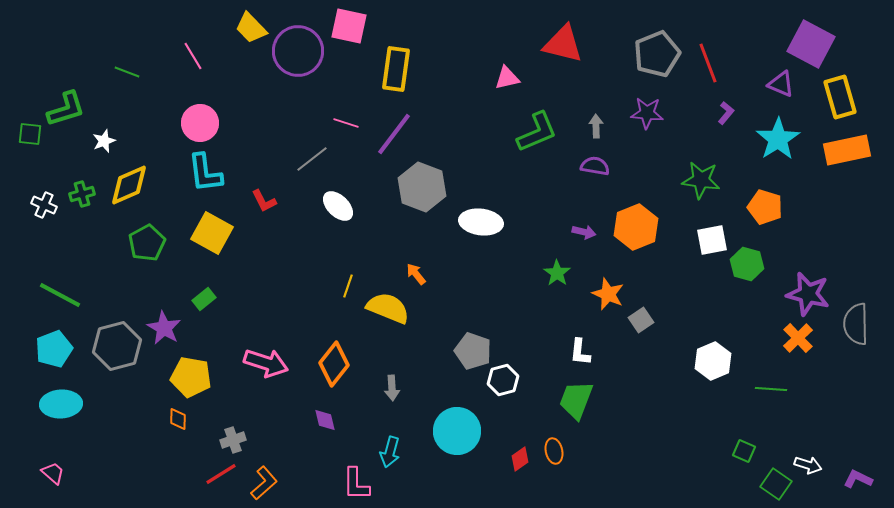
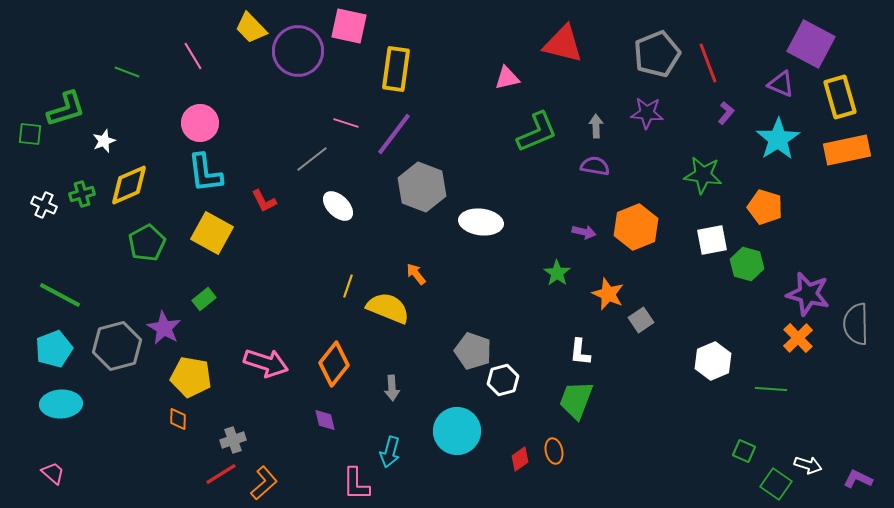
green star at (701, 180): moved 2 px right, 5 px up
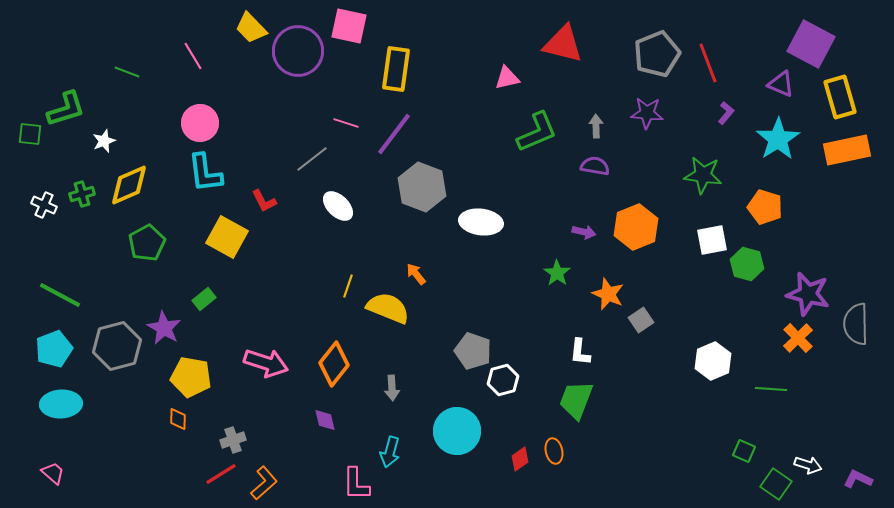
yellow square at (212, 233): moved 15 px right, 4 px down
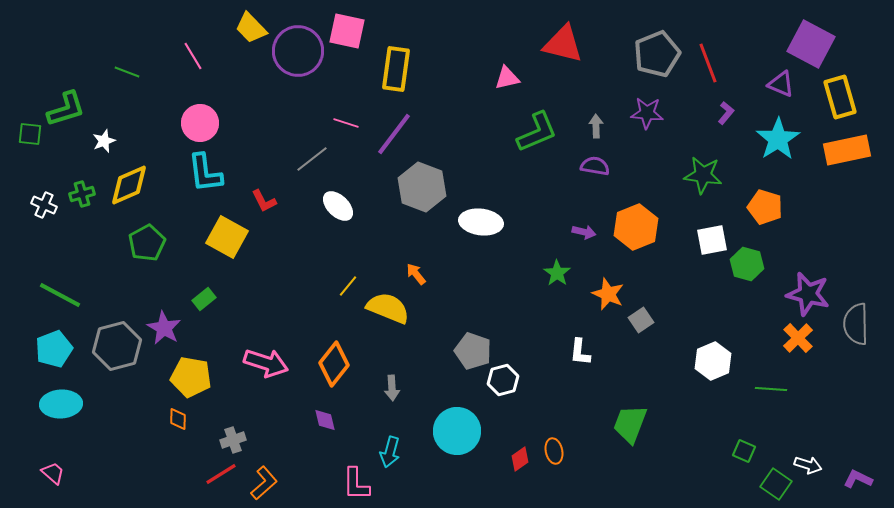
pink square at (349, 26): moved 2 px left, 5 px down
yellow line at (348, 286): rotated 20 degrees clockwise
green trapezoid at (576, 400): moved 54 px right, 24 px down
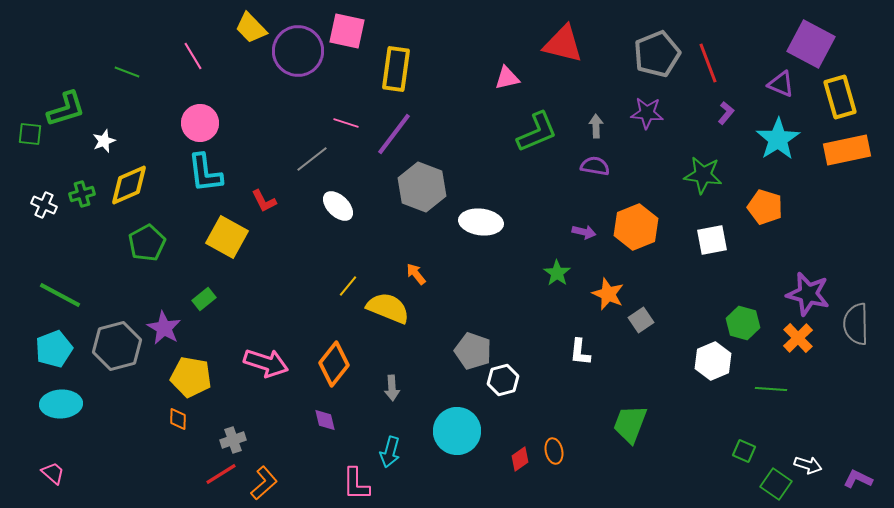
green hexagon at (747, 264): moved 4 px left, 59 px down
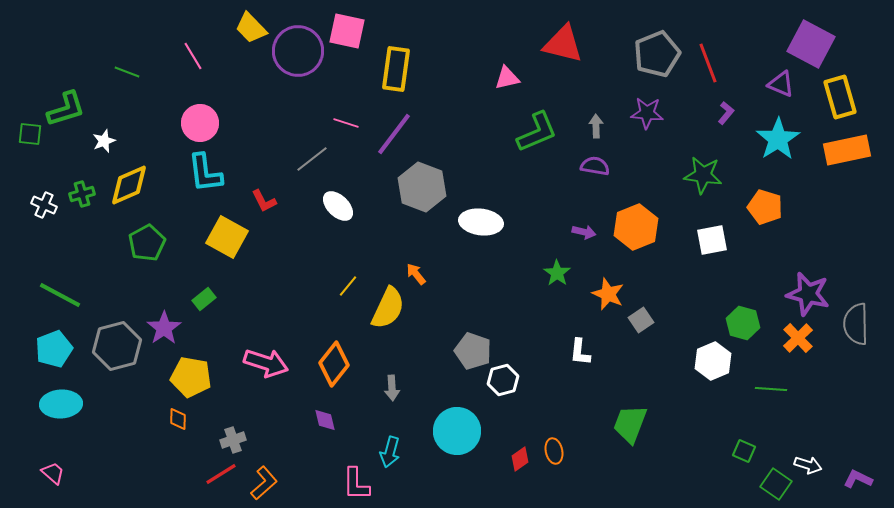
yellow semicircle at (388, 308): rotated 93 degrees clockwise
purple star at (164, 328): rotated 8 degrees clockwise
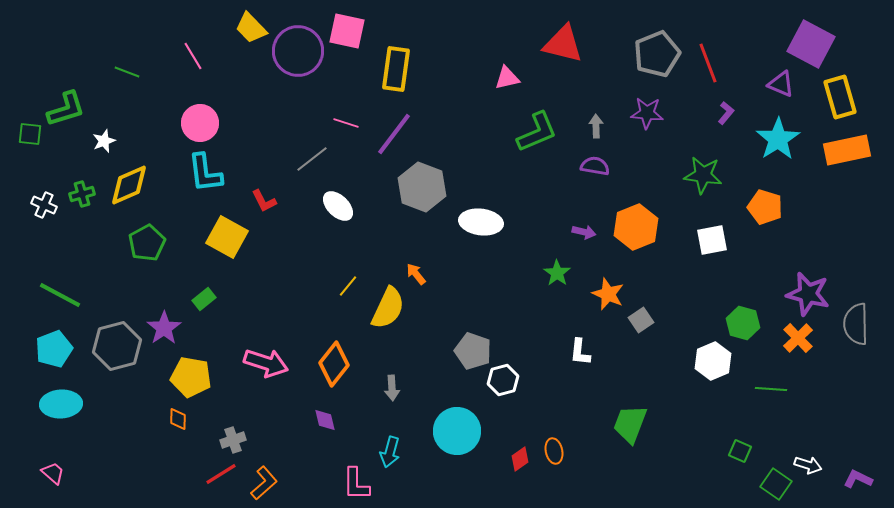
green square at (744, 451): moved 4 px left
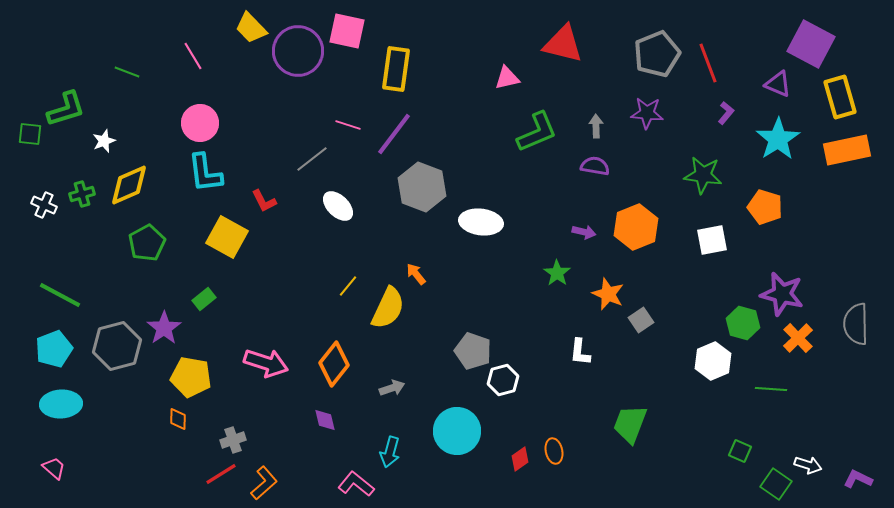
purple triangle at (781, 84): moved 3 px left
pink line at (346, 123): moved 2 px right, 2 px down
purple star at (808, 294): moved 26 px left
gray arrow at (392, 388): rotated 105 degrees counterclockwise
pink trapezoid at (53, 473): moved 1 px right, 5 px up
pink L-shape at (356, 484): rotated 129 degrees clockwise
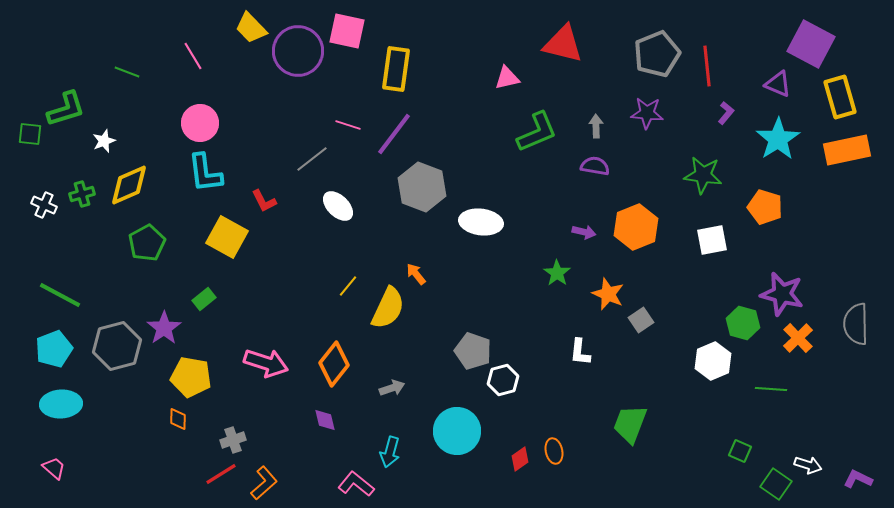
red line at (708, 63): moved 1 px left, 3 px down; rotated 15 degrees clockwise
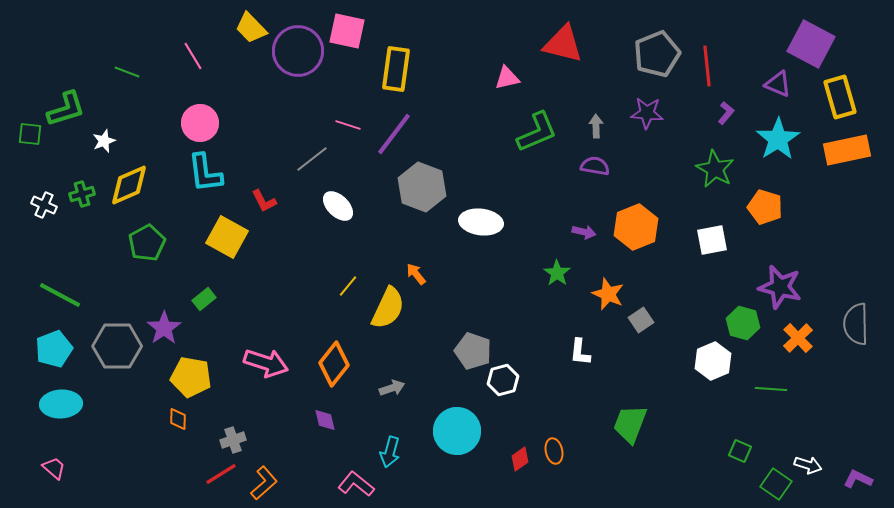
green star at (703, 175): moved 12 px right, 6 px up; rotated 21 degrees clockwise
purple star at (782, 294): moved 2 px left, 7 px up
gray hexagon at (117, 346): rotated 15 degrees clockwise
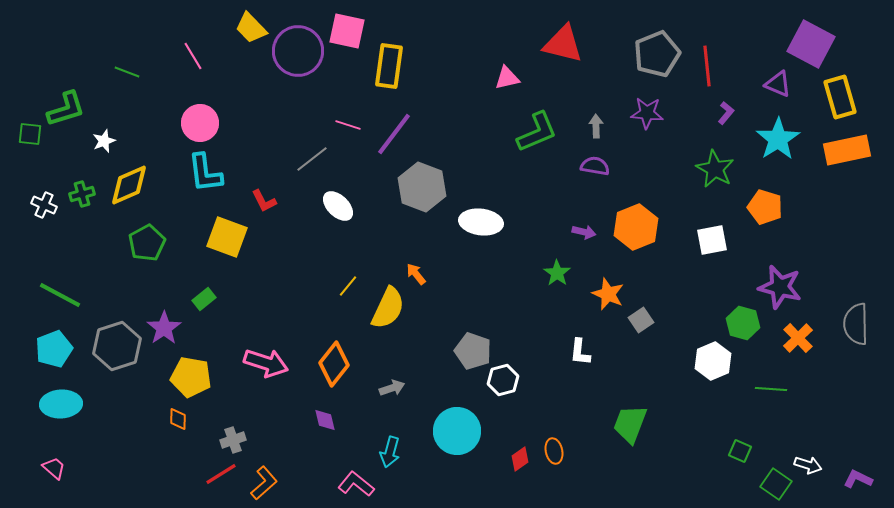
yellow rectangle at (396, 69): moved 7 px left, 3 px up
yellow square at (227, 237): rotated 9 degrees counterclockwise
gray hexagon at (117, 346): rotated 18 degrees counterclockwise
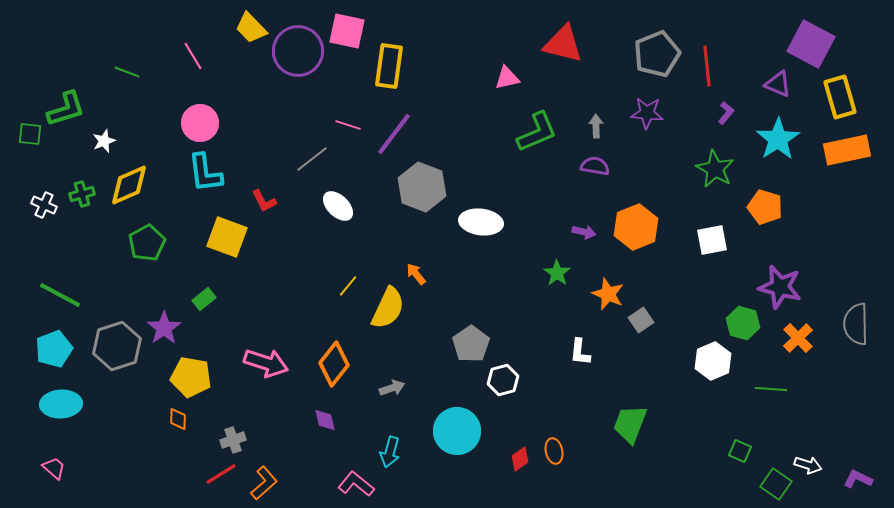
gray pentagon at (473, 351): moved 2 px left, 7 px up; rotated 18 degrees clockwise
